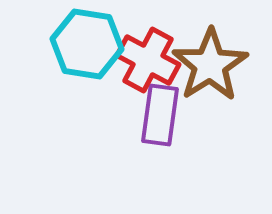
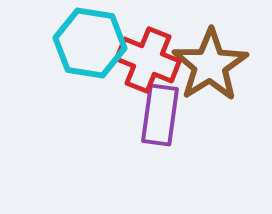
cyan hexagon: moved 3 px right, 1 px up
red cross: rotated 6 degrees counterclockwise
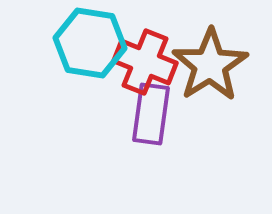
red cross: moved 3 px left, 2 px down
purple rectangle: moved 9 px left, 1 px up
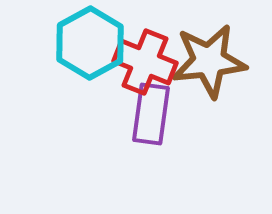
cyan hexagon: rotated 22 degrees clockwise
brown star: moved 1 px left, 4 px up; rotated 26 degrees clockwise
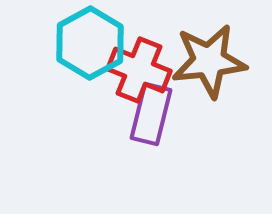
red cross: moved 6 px left, 8 px down
purple rectangle: rotated 6 degrees clockwise
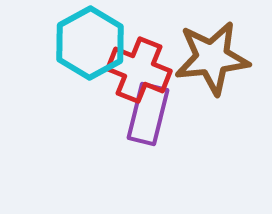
brown star: moved 3 px right, 3 px up
purple rectangle: moved 3 px left
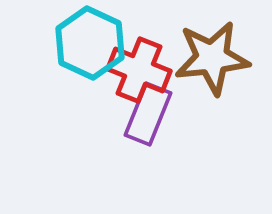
cyan hexagon: rotated 6 degrees counterclockwise
purple rectangle: rotated 8 degrees clockwise
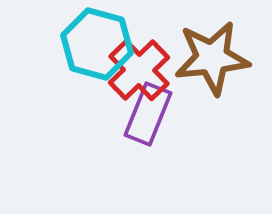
cyan hexagon: moved 7 px right, 1 px down; rotated 10 degrees counterclockwise
red cross: rotated 24 degrees clockwise
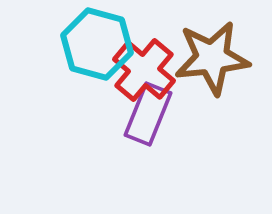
red cross: moved 5 px right; rotated 6 degrees counterclockwise
